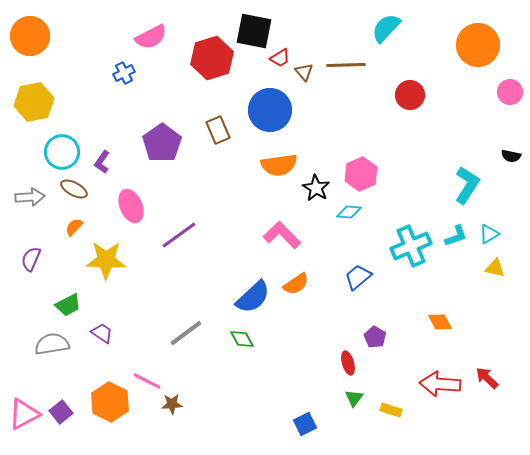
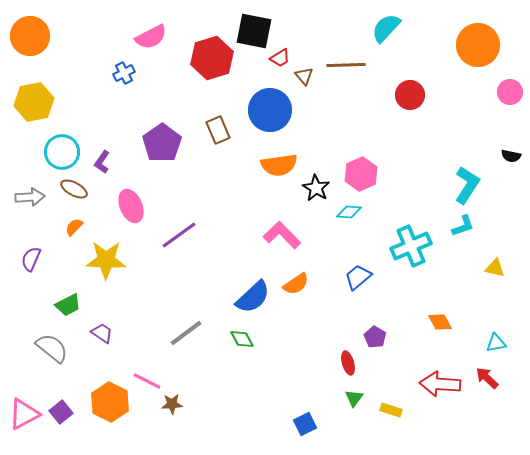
brown triangle at (304, 72): moved 4 px down
cyan triangle at (489, 234): moved 7 px right, 109 px down; rotated 20 degrees clockwise
cyan L-shape at (456, 236): moved 7 px right, 10 px up
gray semicircle at (52, 344): moved 4 px down; rotated 48 degrees clockwise
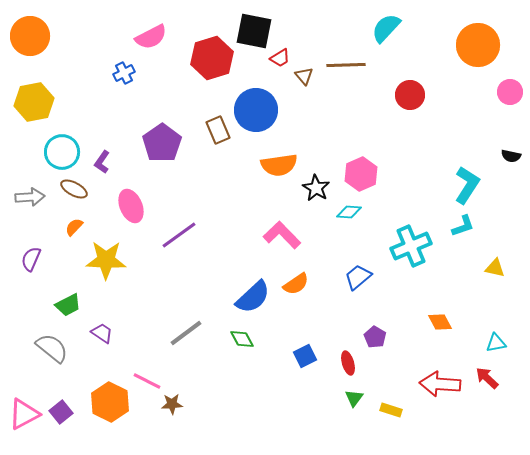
blue circle at (270, 110): moved 14 px left
blue square at (305, 424): moved 68 px up
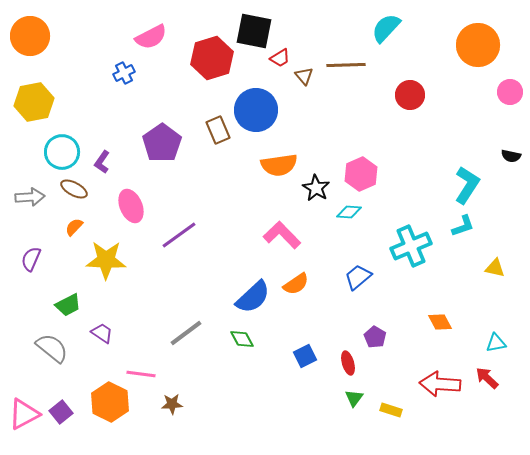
pink line at (147, 381): moved 6 px left, 7 px up; rotated 20 degrees counterclockwise
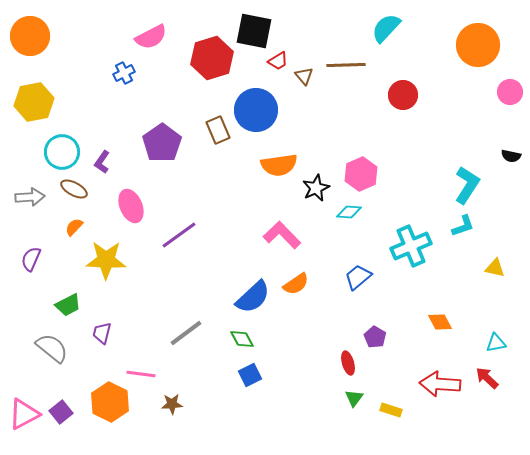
red trapezoid at (280, 58): moved 2 px left, 3 px down
red circle at (410, 95): moved 7 px left
black star at (316, 188): rotated 16 degrees clockwise
purple trapezoid at (102, 333): rotated 110 degrees counterclockwise
blue square at (305, 356): moved 55 px left, 19 px down
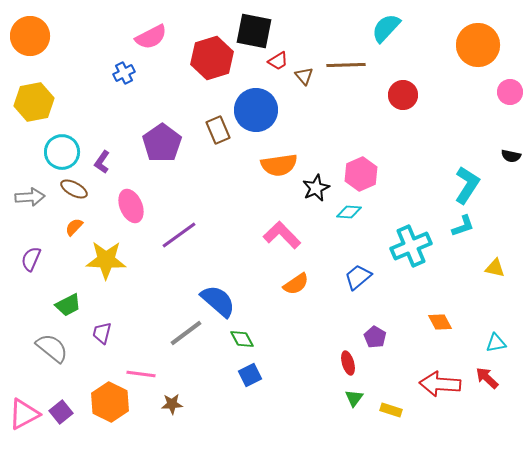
blue semicircle at (253, 297): moved 35 px left, 4 px down; rotated 96 degrees counterclockwise
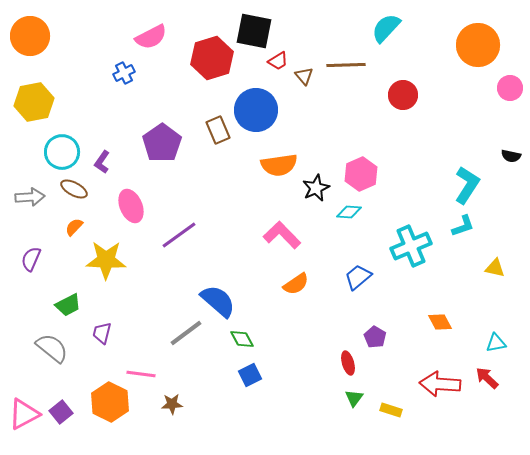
pink circle at (510, 92): moved 4 px up
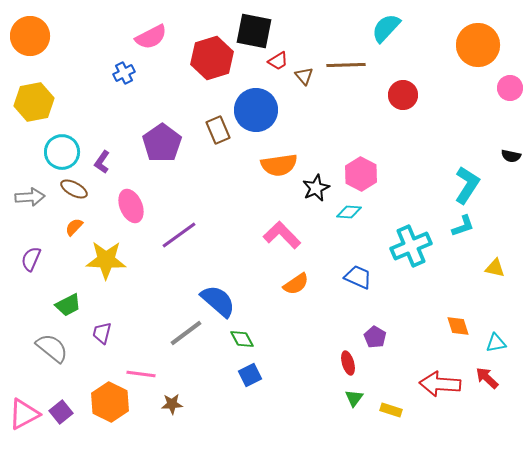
pink hexagon at (361, 174): rotated 8 degrees counterclockwise
blue trapezoid at (358, 277): rotated 64 degrees clockwise
orange diamond at (440, 322): moved 18 px right, 4 px down; rotated 10 degrees clockwise
